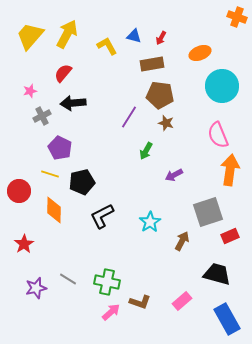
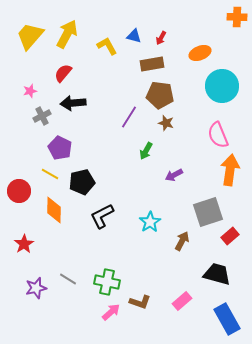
orange cross: rotated 18 degrees counterclockwise
yellow line: rotated 12 degrees clockwise
red rectangle: rotated 18 degrees counterclockwise
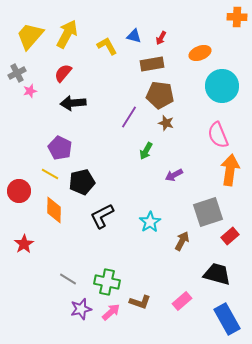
gray cross: moved 25 px left, 43 px up
purple star: moved 45 px right, 21 px down
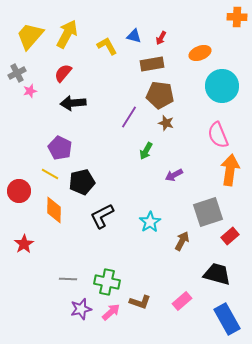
gray line: rotated 30 degrees counterclockwise
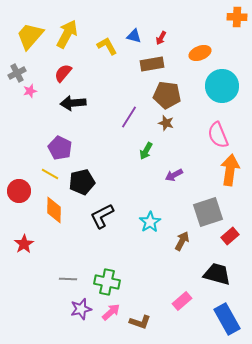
brown pentagon: moved 7 px right
brown L-shape: moved 20 px down
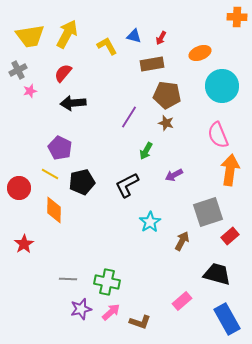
yellow trapezoid: rotated 140 degrees counterclockwise
gray cross: moved 1 px right, 3 px up
red circle: moved 3 px up
black L-shape: moved 25 px right, 31 px up
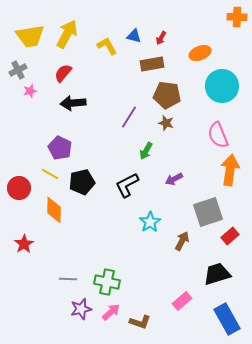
purple arrow: moved 4 px down
black trapezoid: rotated 32 degrees counterclockwise
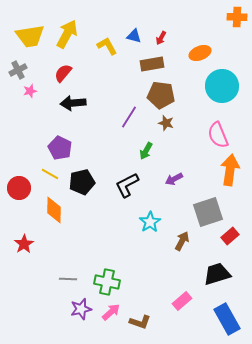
brown pentagon: moved 6 px left
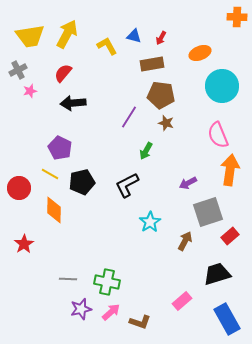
purple arrow: moved 14 px right, 4 px down
brown arrow: moved 3 px right
